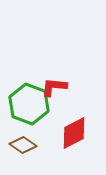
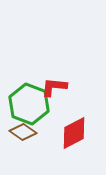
brown diamond: moved 13 px up
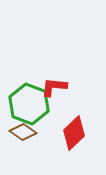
red diamond: rotated 16 degrees counterclockwise
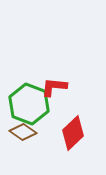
red diamond: moved 1 px left
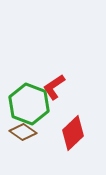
red L-shape: rotated 40 degrees counterclockwise
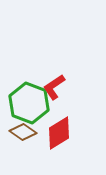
green hexagon: moved 1 px up
red diamond: moved 14 px left; rotated 12 degrees clockwise
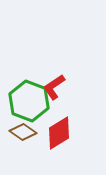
green hexagon: moved 2 px up
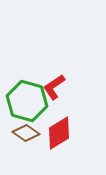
green hexagon: moved 2 px left; rotated 6 degrees counterclockwise
brown diamond: moved 3 px right, 1 px down
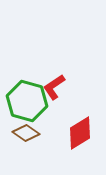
red diamond: moved 21 px right
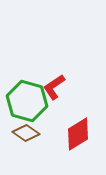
red diamond: moved 2 px left, 1 px down
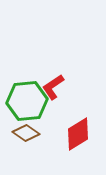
red L-shape: moved 1 px left
green hexagon: rotated 21 degrees counterclockwise
